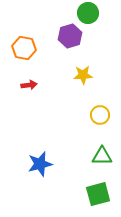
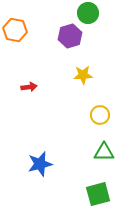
orange hexagon: moved 9 px left, 18 px up
red arrow: moved 2 px down
green triangle: moved 2 px right, 4 px up
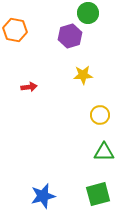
blue star: moved 3 px right, 32 px down
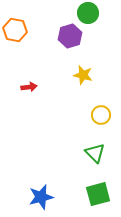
yellow star: rotated 18 degrees clockwise
yellow circle: moved 1 px right
green triangle: moved 9 px left, 1 px down; rotated 45 degrees clockwise
blue star: moved 2 px left, 1 px down
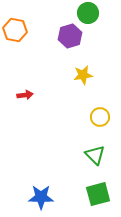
yellow star: rotated 24 degrees counterclockwise
red arrow: moved 4 px left, 8 px down
yellow circle: moved 1 px left, 2 px down
green triangle: moved 2 px down
blue star: rotated 15 degrees clockwise
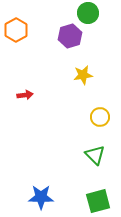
orange hexagon: moved 1 px right; rotated 20 degrees clockwise
green square: moved 7 px down
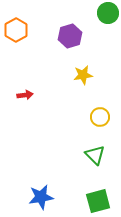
green circle: moved 20 px right
blue star: rotated 10 degrees counterclockwise
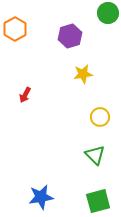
orange hexagon: moved 1 px left, 1 px up
yellow star: moved 1 px up
red arrow: rotated 126 degrees clockwise
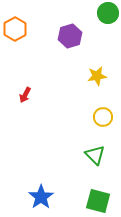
yellow star: moved 14 px right, 2 px down
yellow circle: moved 3 px right
blue star: rotated 25 degrees counterclockwise
green square: rotated 30 degrees clockwise
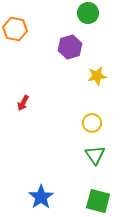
green circle: moved 20 px left
orange hexagon: rotated 20 degrees counterclockwise
purple hexagon: moved 11 px down
red arrow: moved 2 px left, 8 px down
yellow circle: moved 11 px left, 6 px down
green triangle: rotated 10 degrees clockwise
